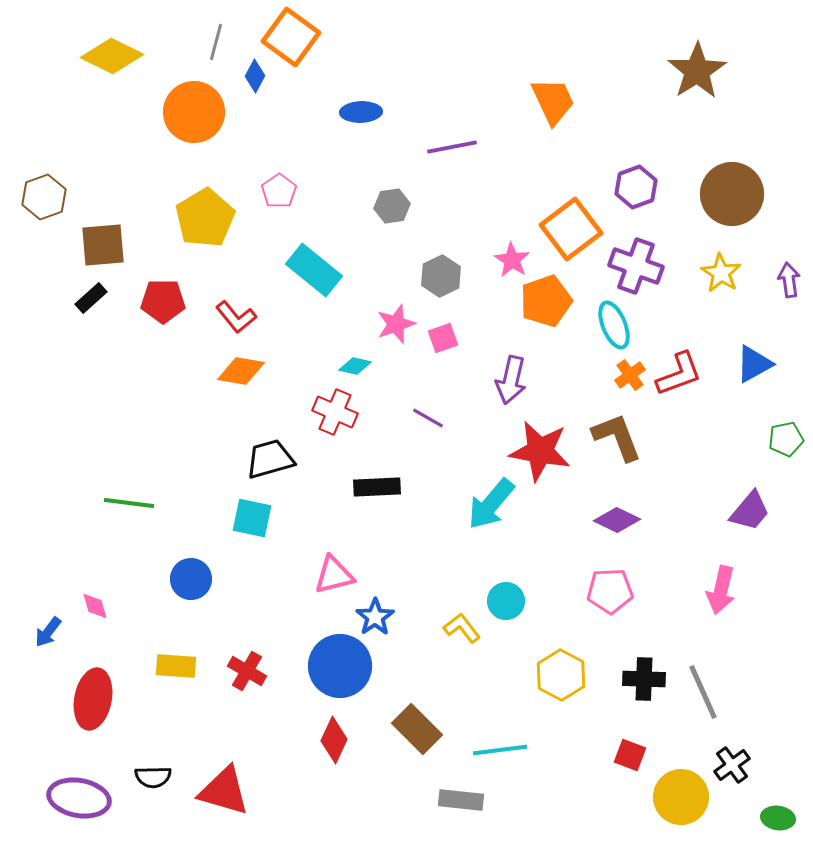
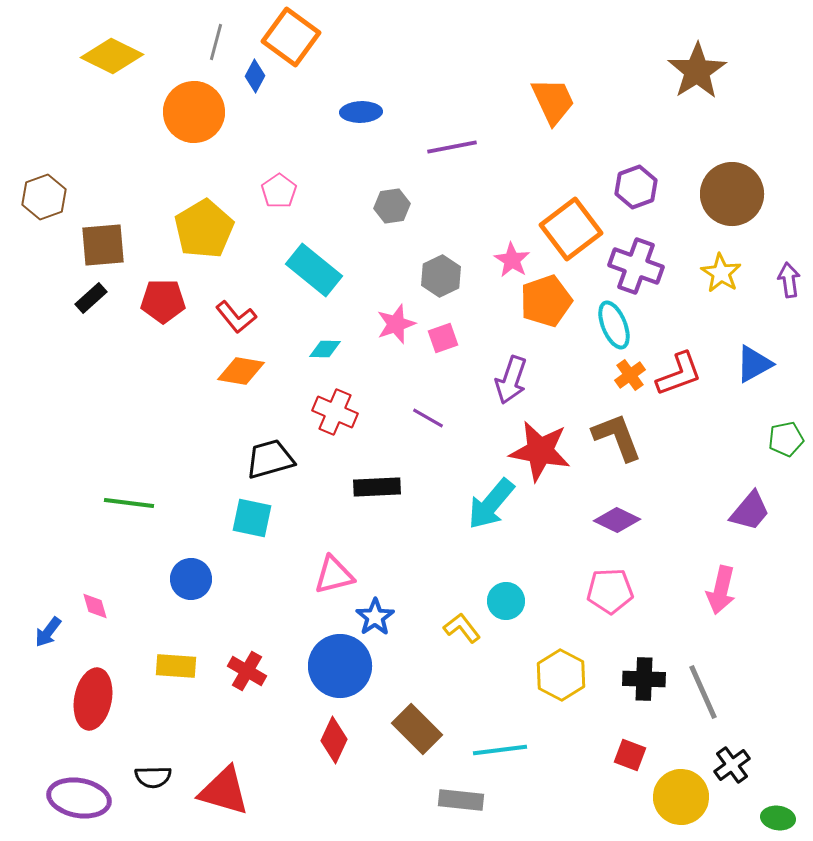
yellow pentagon at (205, 218): moved 1 px left, 11 px down
cyan diamond at (355, 366): moved 30 px left, 17 px up; rotated 12 degrees counterclockwise
purple arrow at (511, 380): rotated 6 degrees clockwise
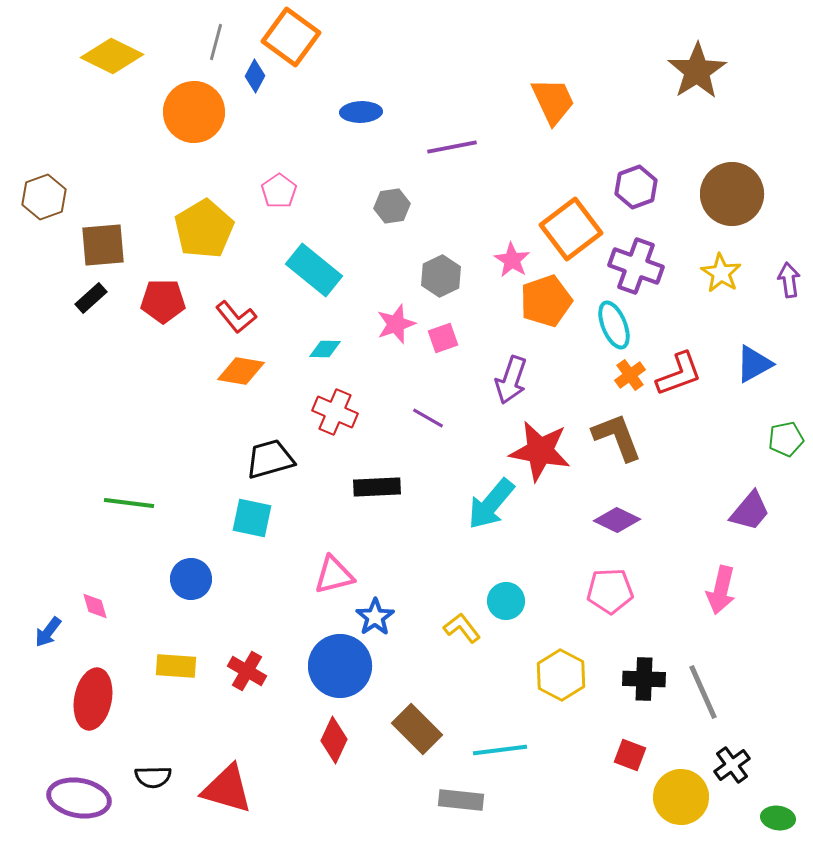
red triangle at (224, 791): moved 3 px right, 2 px up
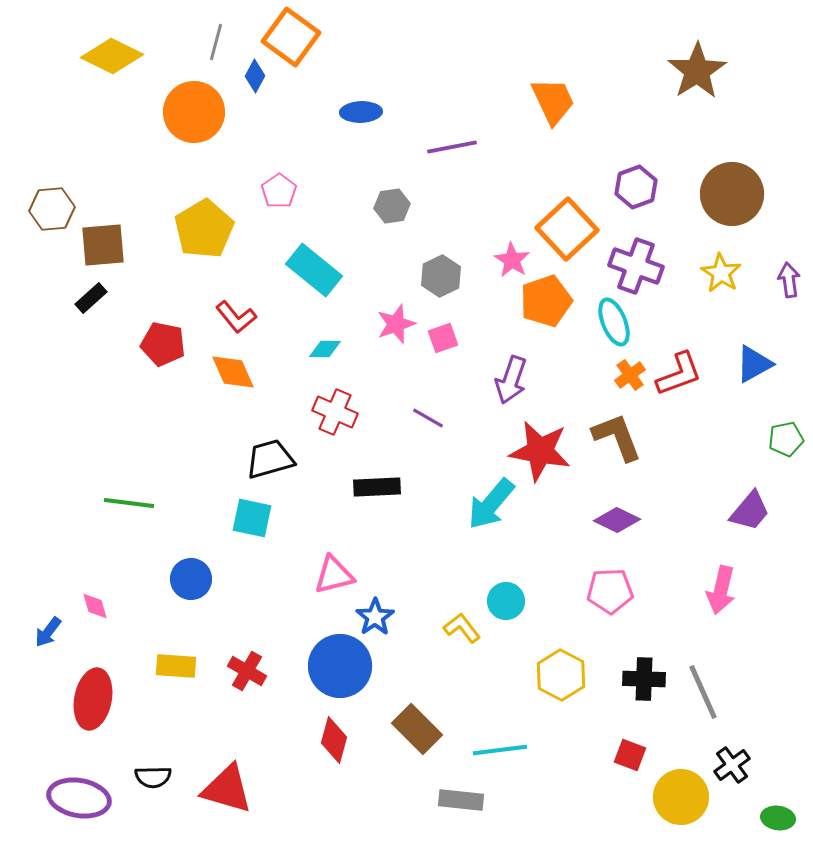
brown hexagon at (44, 197): moved 8 px right, 12 px down; rotated 15 degrees clockwise
orange square at (571, 229): moved 4 px left; rotated 6 degrees counterclockwise
red pentagon at (163, 301): moved 43 px down; rotated 12 degrees clockwise
cyan ellipse at (614, 325): moved 3 px up
orange diamond at (241, 371): moved 8 px left, 1 px down; rotated 57 degrees clockwise
red diamond at (334, 740): rotated 9 degrees counterclockwise
